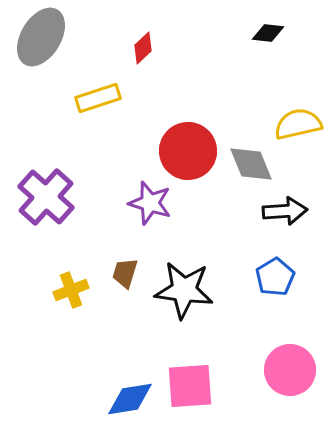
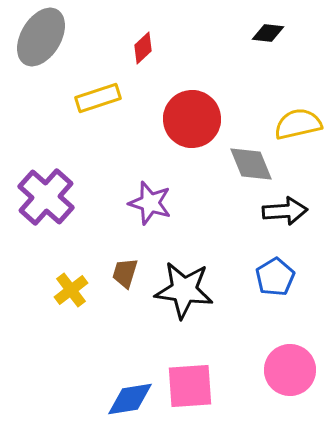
red circle: moved 4 px right, 32 px up
yellow cross: rotated 16 degrees counterclockwise
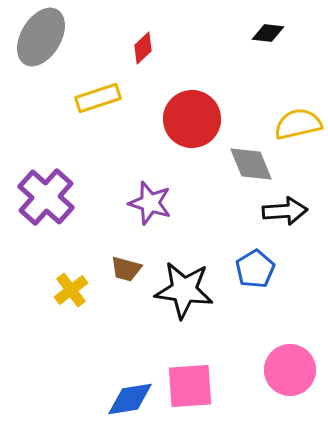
brown trapezoid: moved 1 px right, 4 px up; rotated 92 degrees counterclockwise
blue pentagon: moved 20 px left, 8 px up
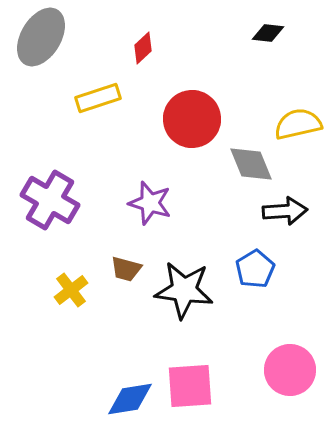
purple cross: moved 4 px right, 3 px down; rotated 12 degrees counterclockwise
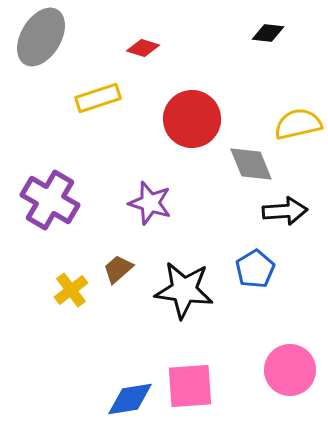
red diamond: rotated 60 degrees clockwise
brown trapezoid: moved 8 px left; rotated 124 degrees clockwise
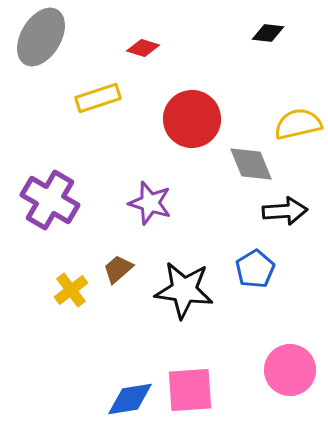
pink square: moved 4 px down
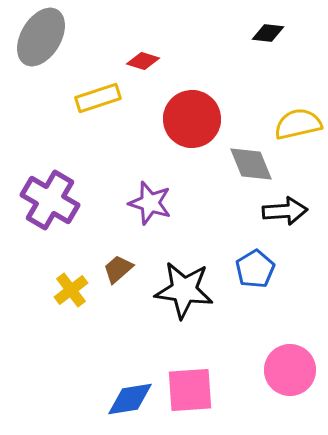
red diamond: moved 13 px down
